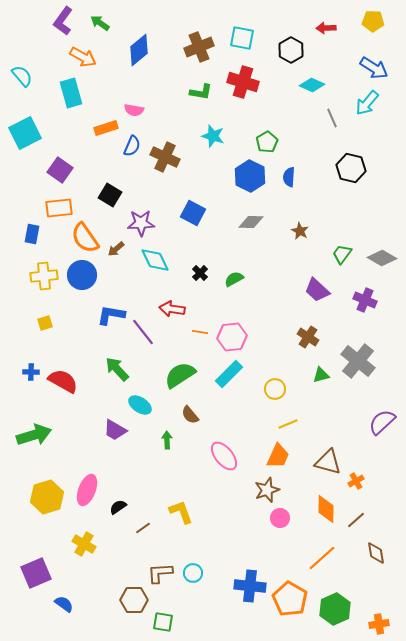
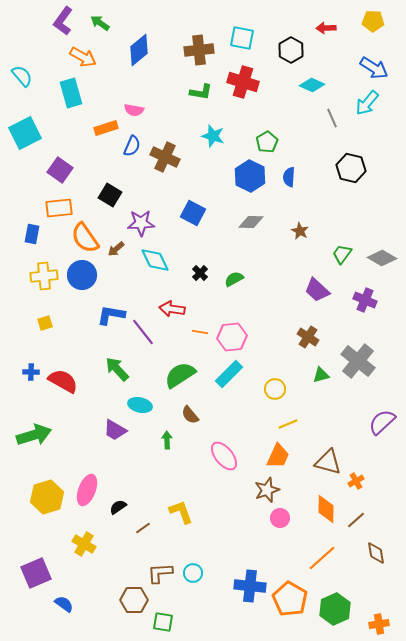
brown cross at (199, 47): moved 3 px down; rotated 16 degrees clockwise
cyan ellipse at (140, 405): rotated 20 degrees counterclockwise
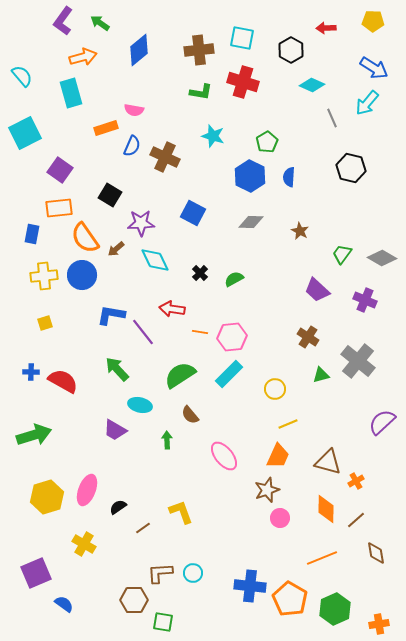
orange arrow at (83, 57): rotated 44 degrees counterclockwise
orange line at (322, 558): rotated 20 degrees clockwise
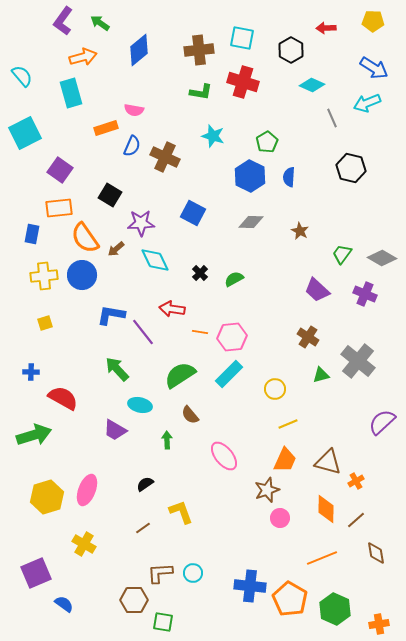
cyan arrow at (367, 103): rotated 28 degrees clockwise
purple cross at (365, 300): moved 6 px up
red semicircle at (63, 381): moved 17 px down
orange trapezoid at (278, 456): moved 7 px right, 4 px down
black semicircle at (118, 507): moved 27 px right, 23 px up
green hexagon at (335, 609): rotated 12 degrees counterclockwise
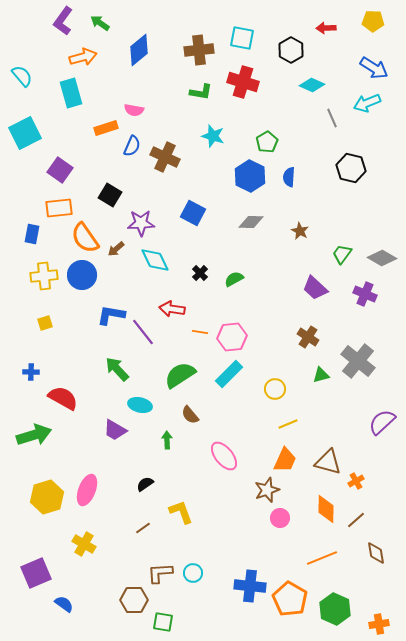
purple trapezoid at (317, 290): moved 2 px left, 2 px up
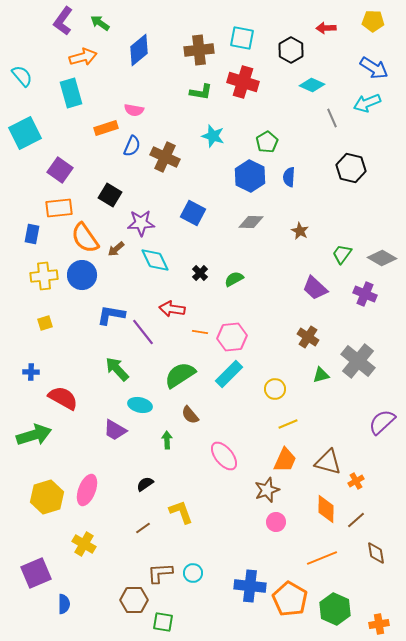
pink circle at (280, 518): moved 4 px left, 4 px down
blue semicircle at (64, 604): rotated 54 degrees clockwise
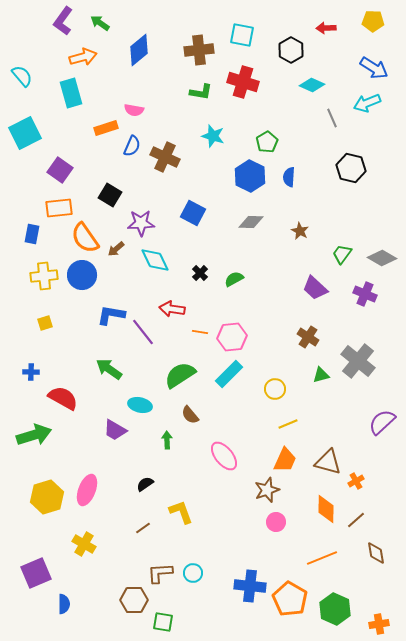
cyan square at (242, 38): moved 3 px up
green arrow at (117, 369): moved 8 px left; rotated 12 degrees counterclockwise
